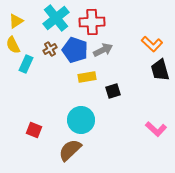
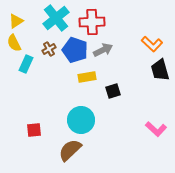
yellow semicircle: moved 1 px right, 2 px up
brown cross: moved 1 px left
red square: rotated 28 degrees counterclockwise
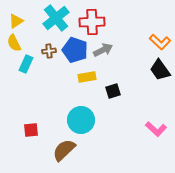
orange L-shape: moved 8 px right, 2 px up
brown cross: moved 2 px down; rotated 24 degrees clockwise
black trapezoid: rotated 20 degrees counterclockwise
red square: moved 3 px left
brown semicircle: moved 6 px left
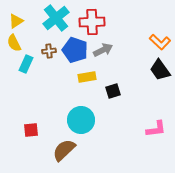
pink L-shape: rotated 50 degrees counterclockwise
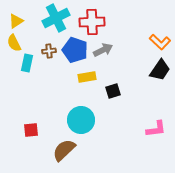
cyan cross: rotated 12 degrees clockwise
cyan rectangle: moved 1 px right, 1 px up; rotated 12 degrees counterclockwise
black trapezoid: rotated 110 degrees counterclockwise
